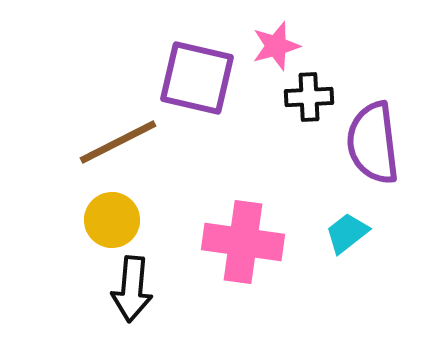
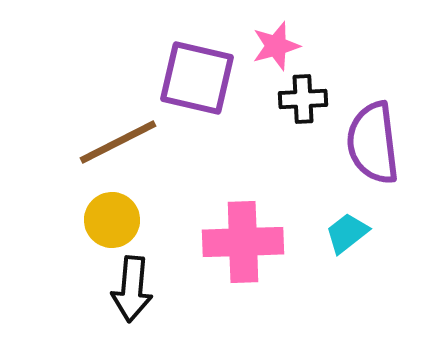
black cross: moved 6 px left, 2 px down
pink cross: rotated 10 degrees counterclockwise
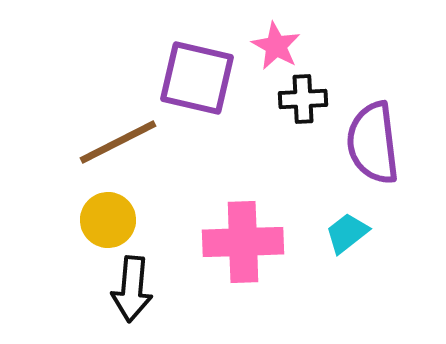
pink star: rotated 27 degrees counterclockwise
yellow circle: moved 4 px left
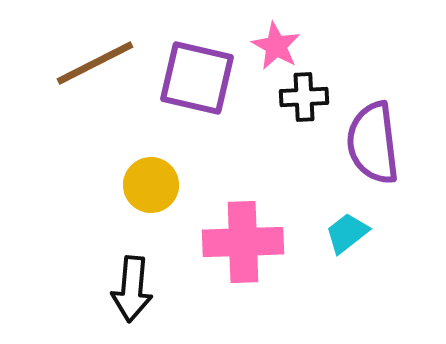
black cross: moved 1 px right, 2 px up
brown line: moved 23 px left, 79 px up
yellow circle: moved 43 px right, 35 px up
